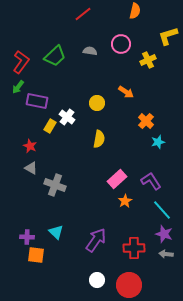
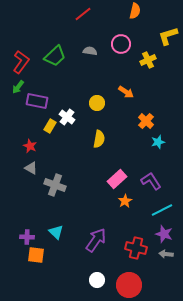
cyan line: rotated 75 degrees counterclockwise
red cross: moved 2 px right; rotated 15 degrees clockwise
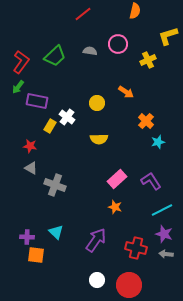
pink circle: moved 3 px left
yellow semicircle: rotated 78 degrees clockwise
red star: rotated 16 degrees counterclockwise
orange star: moved 10 px left, 6 px down; rotated 24 degrees counterclockwise
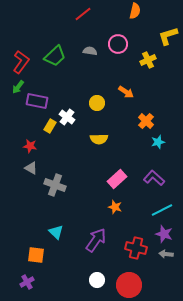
purple L-shape: moved 3 px right, 3 px up; rotated 15 degrees counterclockwise
purple cross: moved 45 px down; rotated 32 degrees counterclockwise
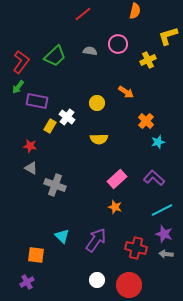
cyan triangle: moved 6 px right, 4 px down
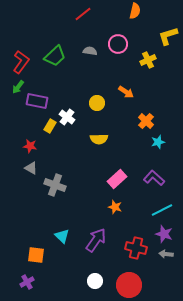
white circle: moved 2 px left, 1 px down
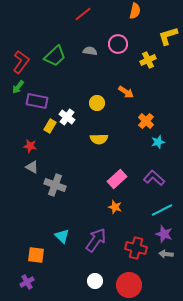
gray triangle: moved 1 px right, 1 px up
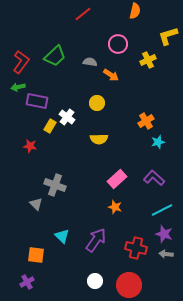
gray semicircle: moved 11 px down
green arrow: rotated 40 degrees clockwise
orange arrow: moved 15 px left, 17 px up
orange cross: rotated 14 degrees clockwise
gray triangle: moved 4 px right, 37 px down; rotated 16 degrees clockwise
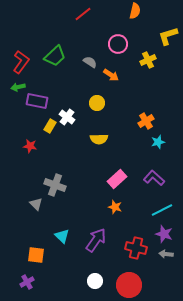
gray semicircle: rotated 24 degrees clockwise
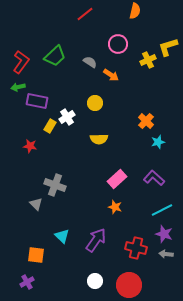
red line: moved 2 px right
yellow L-shape: moved 11 px down
yellow circle: moved 2 px left
white cross: rotated 21 degrees clockwise
orange cross: rotated 14 degrees counterclockwise
